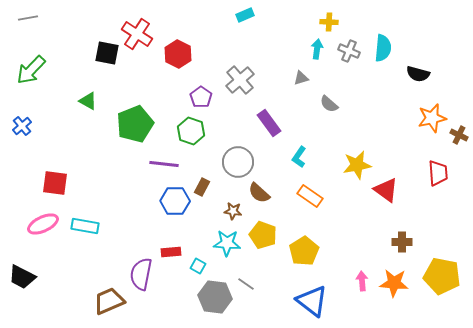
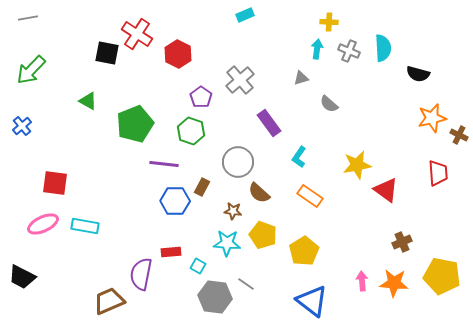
cyan semicircle at (383, 48): rotated 8 degrees counterclockwise
brown cross at (402, 242): rotated 24 degrees counterclockwise
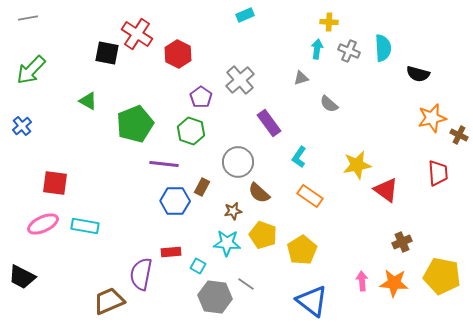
brown star at (233, 211): rotated 18 degrees counterclockwise
yellow pentagon at (304, 251): moved 2 px left, 1 px up
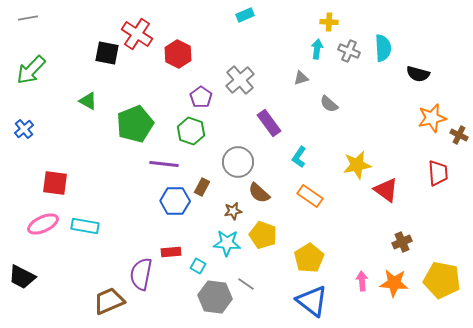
blue cross at (22, 126): moved 2 px right, 3 px down
yellow pentagon at (302, 250): moved 7 px right, 8 px down
yellow pentagon at (442, 276): moved 4 px down
